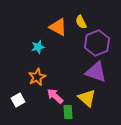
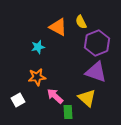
orange star: rotated 18 degrees clockwise
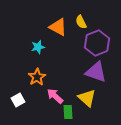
orange star: rotated 24 degrees counterclockwise
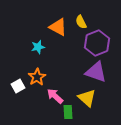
white square: moved 14 px up
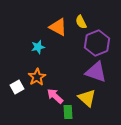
white square: moved 1 px left, 1 px down
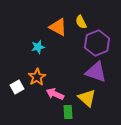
pink arrow: moved 2 px up; rotated 18 degrees counterclockwise
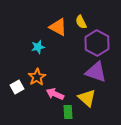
purple hexagon: rotated 10 degrees counterclockwise
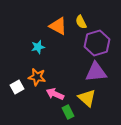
orange triangle: moved 1 px up
purple hexagon: rotated 15 degrees clockwise
purple triangle: rotated 25 degrees counterclockwise
orange star: rotated 30 degrees counterclockwise
green rectangle: rotated 24 degrees counterclockwise
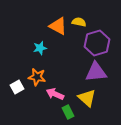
yellow semicircle: moved 2 px left; rotated 128 degrees clockwise
cyan star: moved 2 px right, 1 px down
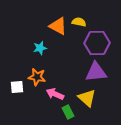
purple hexagon: rotated 15 degrees clockwise
white square: rotated 24 degrees clockwise
